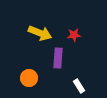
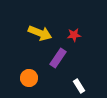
purple rectangle: rotated 30 degrees clockwise
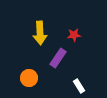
yellow arrow: rotated 65 degrees clockwise
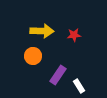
yellow arrow: moved 2 px right, 2 px up; rotated 85 degrees counterclockwise
purple rectangle: moved 17 px down
orange circle: moved 4 px right, 22 px up
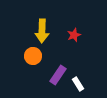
yellow arrow: rotated 90 degrees clockwise
red star: rotated 16 degrees counterclockwise
white rectangle: moved 1 px left, 2 px up
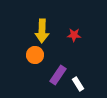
red star: rotated 24 degrees clockwise
orange circle: moved 2 px right, 1 px up
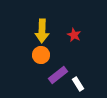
red star: rotated 24 degrees clockwise
orange circle: moved 6 px right
purple rectangle: rotated 18 degrees clockwise
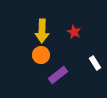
red star: moved 3 px up
white rectangle: moved 17 px right, 21 px up
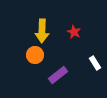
orange circle: moved 6 px left
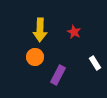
yellow arrow: moved 2 px left, 1 px up
orange circle: moved 2 px down
purple rectangle: rotated 24 degrees counterclockwise
